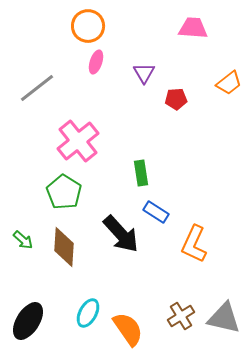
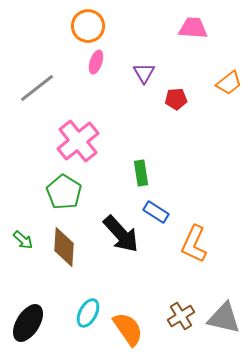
black ellipse: moved 2 px down
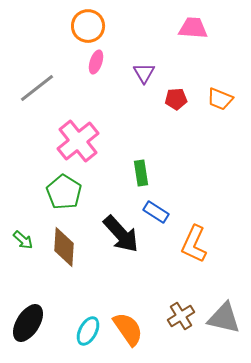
orange trapezoid: moved 9 px left, 16 px down; rotated 60 degrees clockwise
cyan ellipse: moved 18 px down
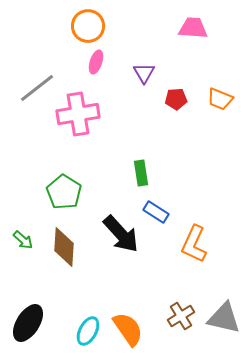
pink cross: moved 27 px up; rotated 30 degrees clockwise
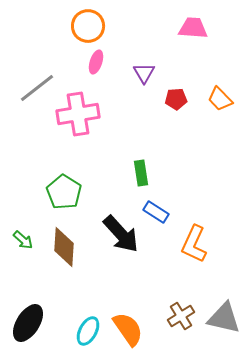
orange trapezoid: rotated 24 degrees clockwise
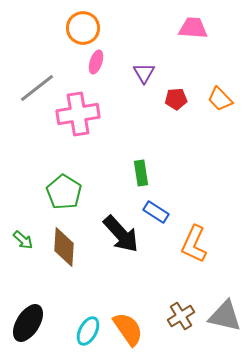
orange circle: moved 5 px left, 2 px down
gray triangle: moved 1 px right, 2 px up
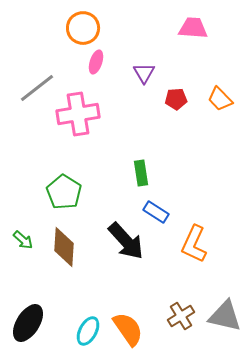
black arrow: moved 5 px right, 7 px down
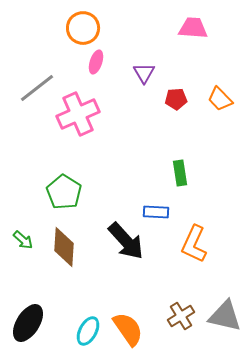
pink cross: rotated 15 degrees counterclockwise
green rectangle: moved 39 px right
blue rectangle: rotated 30 degrees counterclockwise
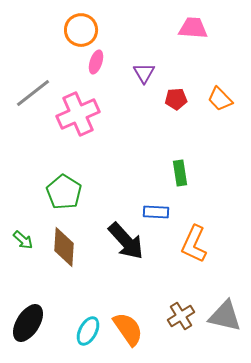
orange circle: moved 2 px left, 2 px down
gray line: moved 4 px left, 5 px down
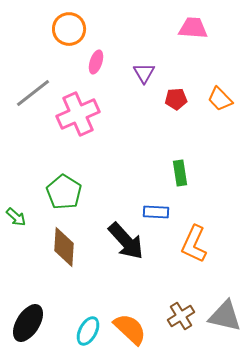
orange circle: moved 12 px left, 1 px up
green arrow: moved 7 px left, 23 px up
orange semicircle: moved 2 px right; rotated 12 degrees counterclockwise
